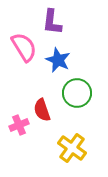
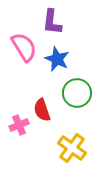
blue star: moved 1 px left, 1 px up
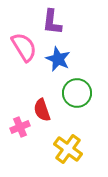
blue star: moved 1 px right
pink cross: moved 1 px right, 2 px down
yellow cross: moved 4 px left, 1 px down
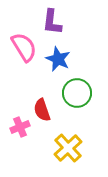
yellow cross: moved 1 px up; rotated 12 degrees clockwise
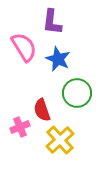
yellow cross: moved 8 px left, 8 px up
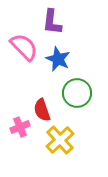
pink semicircle: rotated 12 degrees counterclockwise
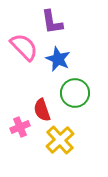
purple L-shape: rotated 16 degrees counterclockwise
green circle: moved 2 px left
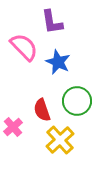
blue star: moved 3 px down
green circle: moved 2 px right, 8 px down
pink cross: moved 7 px left; rotated 18 degrees counterclockwise
